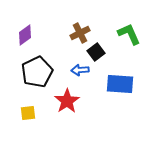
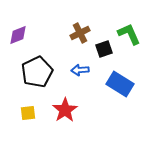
purple diamond: moved 7 px left; rotated 15 degrees clockwise
black square: moved 8 px right, 3 px up; rotated 18 degrees clockwise
blue rectangle: rotated 28 degrees clockwise
red star: moved 2 px left, 9 px down
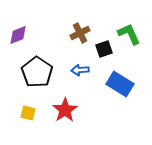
black pentagon: rotated 12 degrees counterclockwise
yellow square: rotated 21 degrees clockwise
